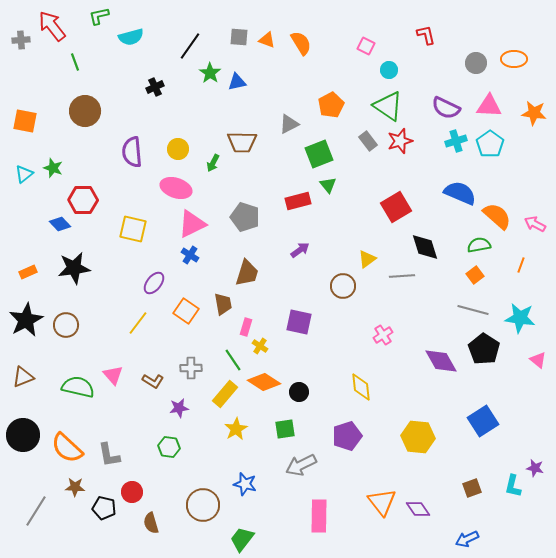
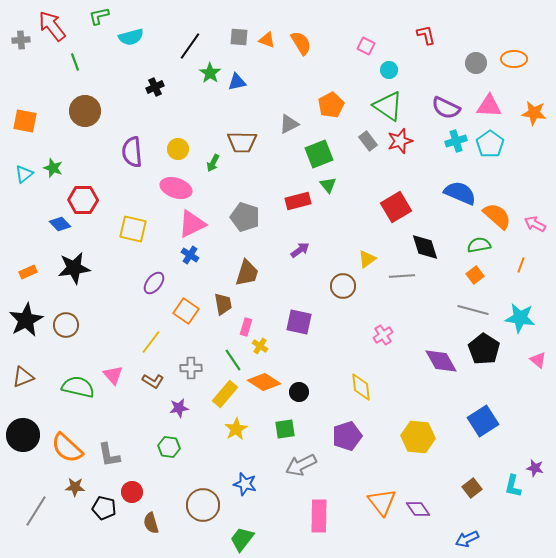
yellow line at (138, 323): moved 13 px right, 19 px down
brown square at (472, 488): rotated 18 degrees counterclockwise
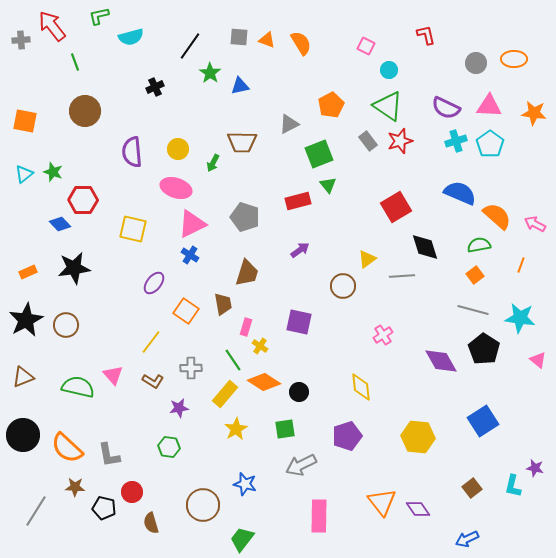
blue triangle at (237, 82): moved 3 px right, 4 px down
green star at (53, 168): moved 4 px down
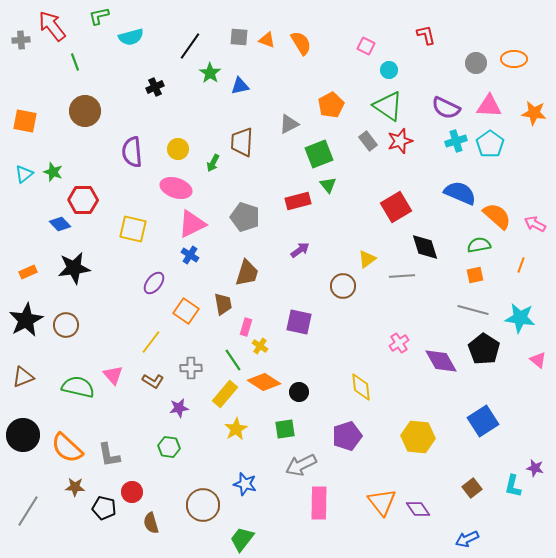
brown trapezoid at (242, 142): rotated 92 degrees clockwise
orange square at (475, 275): rotated 24 degrees clockwise
pink cross at (383, 335): moved 16 px right, 8 px down
gray line at (36, 511): moved 8 px left
pink rectangle at (319, 516): moved 13 px up
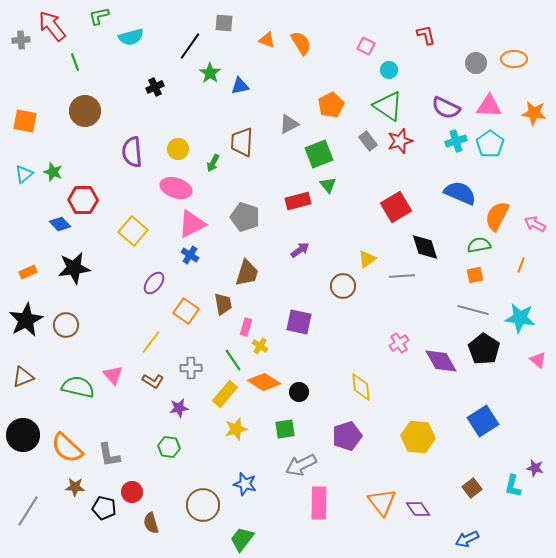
gray square at (239, 37): moved 15 px left, 14 px up
orange semicircle at (497, 216): rotated 104 degrees counterclockwise
yellow square at (133, 229): moved 2 px down; rotated 28 degrees clockwise
yellow star at (236, 429): rotated 15 degrees clockwise
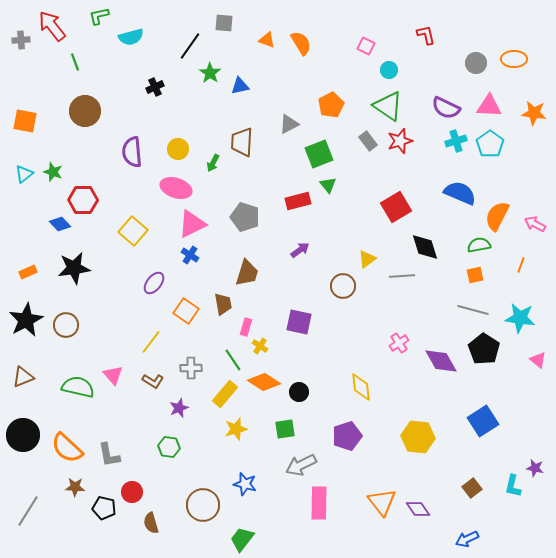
purple star at (179, 408): rotated 12 degrees counterclockwise
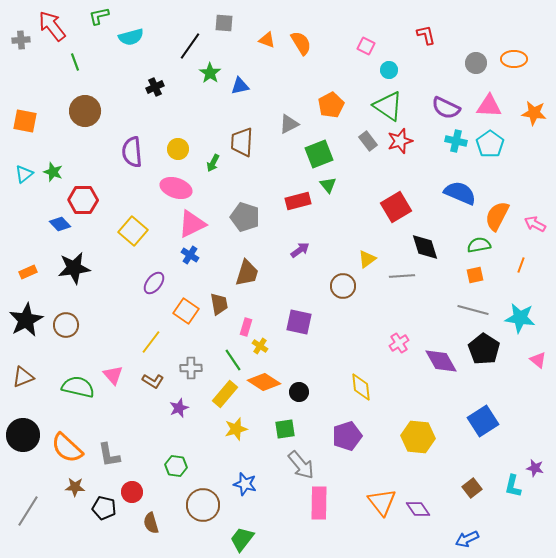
cyan cross at (456, 141): rotated 30 degrees clockwise
brown trapezoid at (223, 304): moved 4 px left
green hexagon at (169, 447): moved 7 px right, 19 px down
gray arrow at (301, 465): rotated 104 degrees counterclockwise
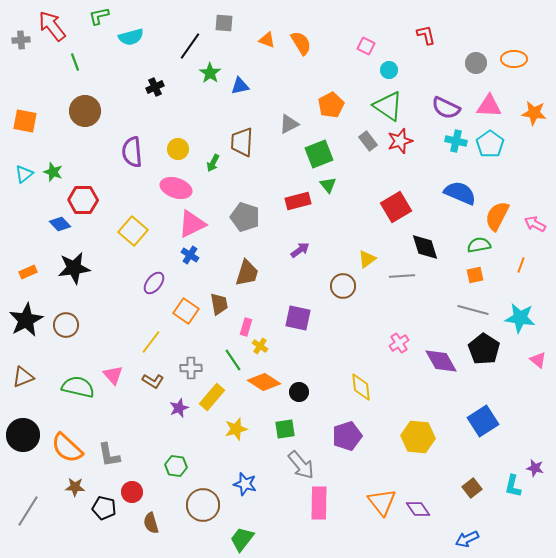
purple square at (299, 322): moved 1 px left, 4 px up
yellow rectangle at (225, 394): moved 13 px left, 3 px down
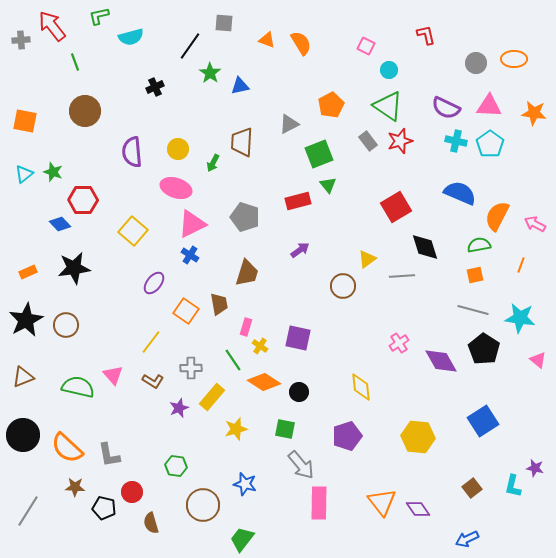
purple square at (298, 318): moved 20 px down
green square at (285, 429): rotated 20 degrees clockwise
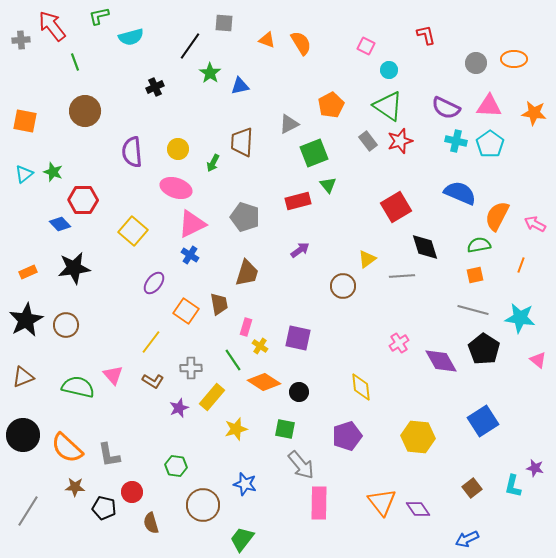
green square at (319, 154): moved 5 px left, 1 px up
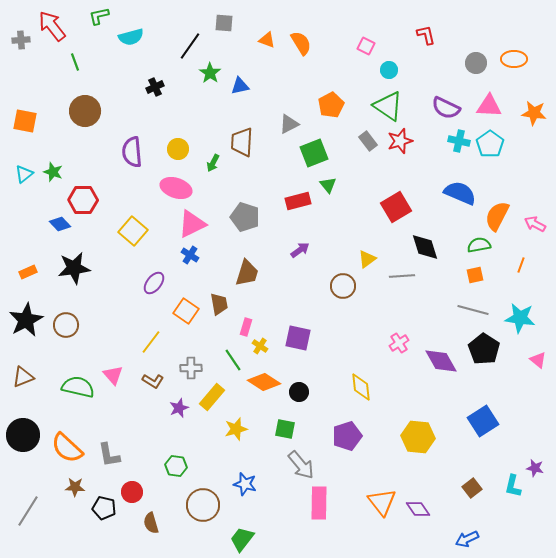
cyan cross at (456, 141): moved 3 px right
